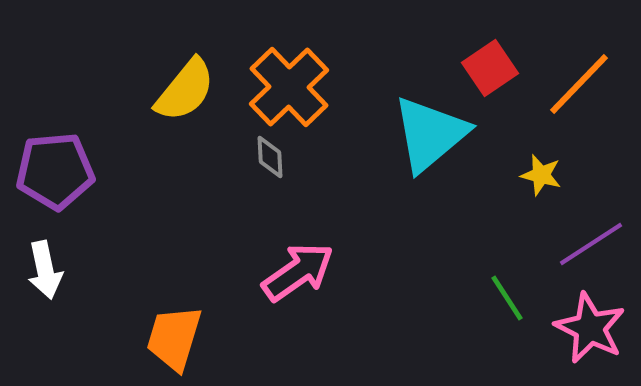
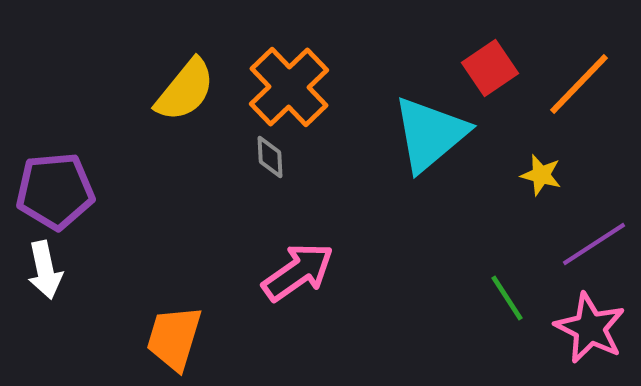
purple pentagon: moved 20 px down
purple line: moved 3 px right
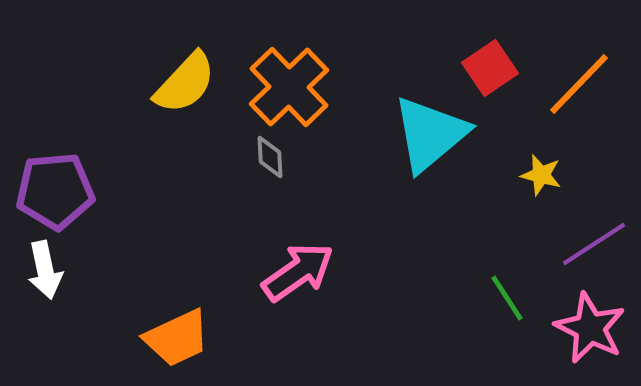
yellow semicircle: moved 7 px up; rotated 4 degrees clockwise
orange trapezoid: moved 3 px right; rotated 132 degrees counterclockwise
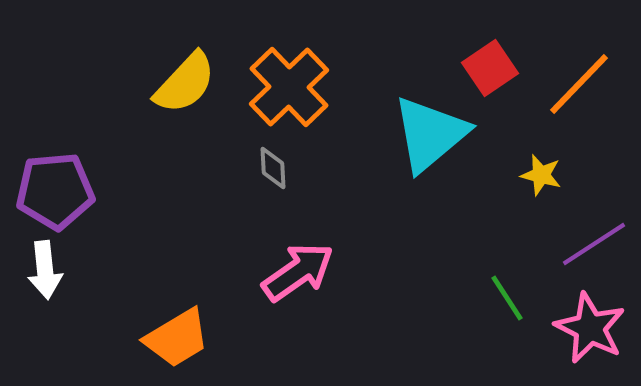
gray diamond: moved 3 px right, 11 px down
white arrow: rotated 6 degrees clockwise
orange trapezoid: rotated 6 degrees counterclockwise
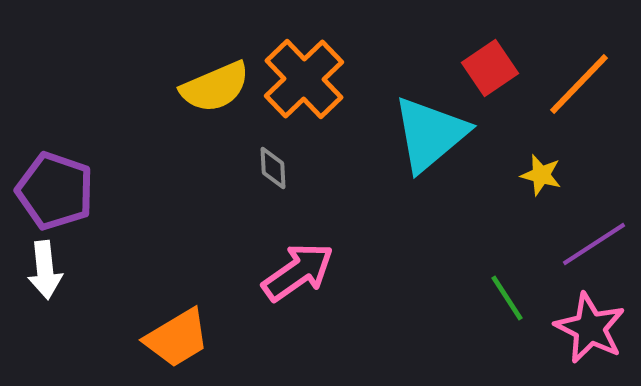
yellow semicircle: moved 30 px right, 4 px down; rotated 24 degrees clockwise
orange cross: moved 15 px right, 8 px up
purple pentagon: rotated 24 degrees clockwise
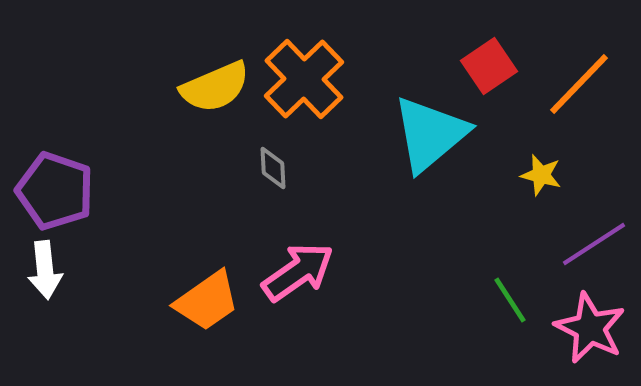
red square: moved 1 px left, 2 px up
green line: moved 3 px right, 2 px down
orange trapezoid: moved 30 px right, 37 px up; rotated 4 degrees counterclockwise
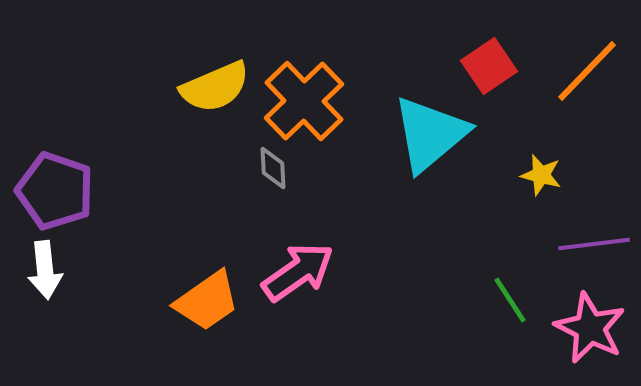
orange cross: moved 22 px down
orange line: moved 8 px right, 13 px up
purple line: rotated 26 degrees clockwise
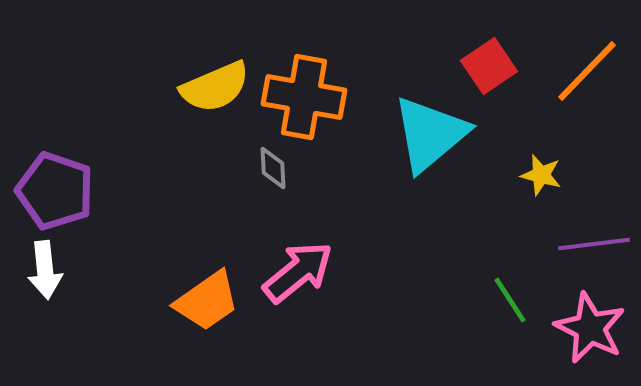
orange cross: moved 4 px up; rotated 36 degrees counterclockwise
pink arrow: rotated 4 degrees counterclockwise
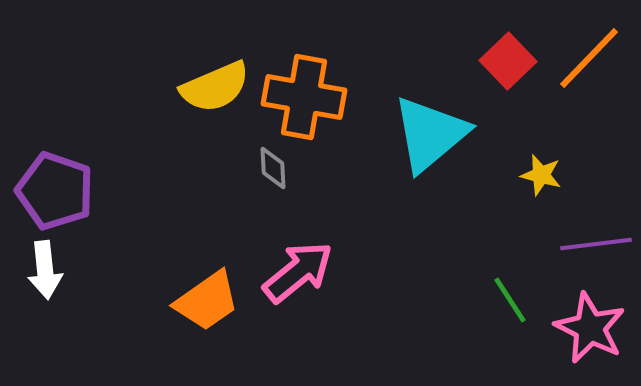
red square: moved 19 px right, 5 px up; rotated 10 degrees counterclockwise
orange line: moved 2 px right, 13 px up
purple line: moved 2 px right
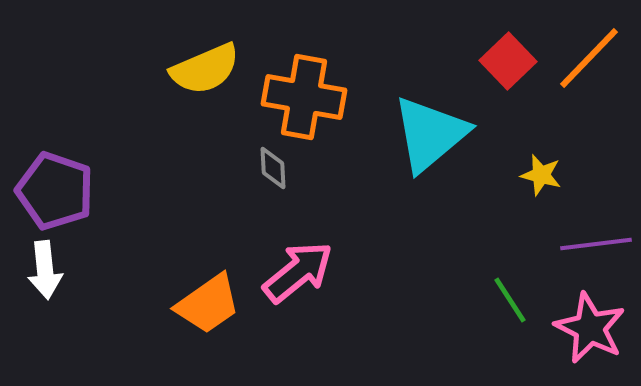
yellow semicircle: moved 10 px left, 18 px up
orange trapezoid: moved 1 px right, 3 px down
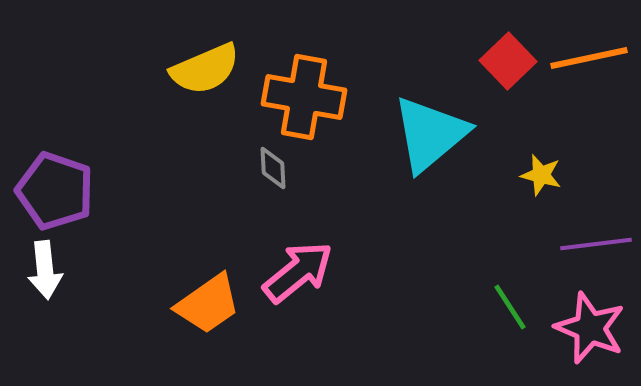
orange line: rotated 34 degrees clockwise
green line: moved 7 px down
pink star: rotated 4 degrees counterclockwise
